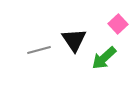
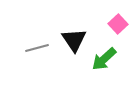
gray line: moved 2 px left, 2 px up
green arrow: moved 1 px down
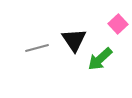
green arrow: moved 4 px left
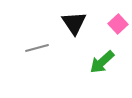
black triangle: moved 17 px up
green arrow: moved 2 px right, 3 px down
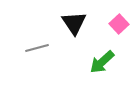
pink square: moved 1 px right
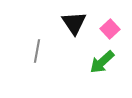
pink square: moved 9 px left, 5 px down
gray line: moved 3 px down; rotated 65 degrees counterclockwise
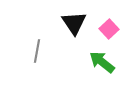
pink square: moved 1 px left
green arrow: rotated 80 degrees clockwise
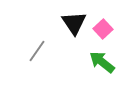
pink square: moved 6 px left
gray line: rotated 25 degrees clockwise
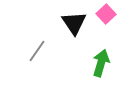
pink square: moved 3 px right, 15 px up
green arrow: moved 1 px left, 1 px down; rotated 68 degrees clockwise
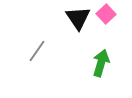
black triangle: moved 4 px right, 5 px up
